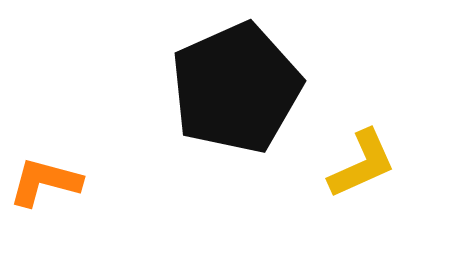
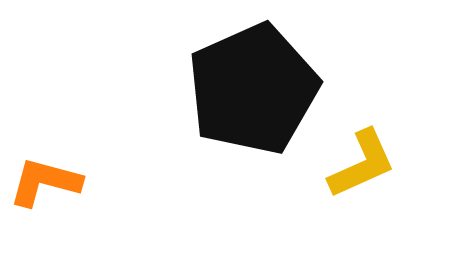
black pentagon: moved 17 px right, 1 px down
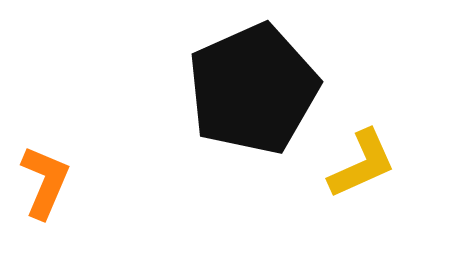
orange L-shape: rotated 98 degrees clockwise
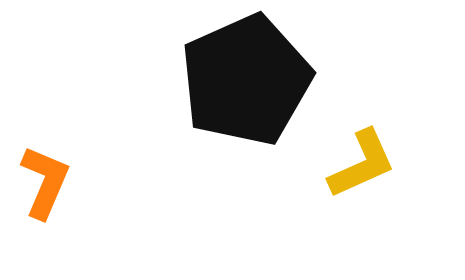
black pentagon: moved 7 px left, 9 px up
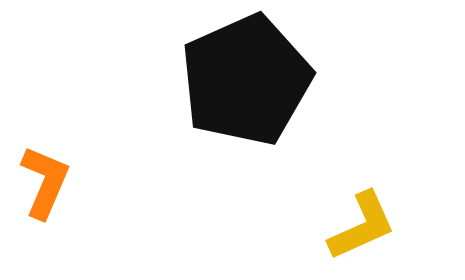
yellow L-shape: moved 62 px down
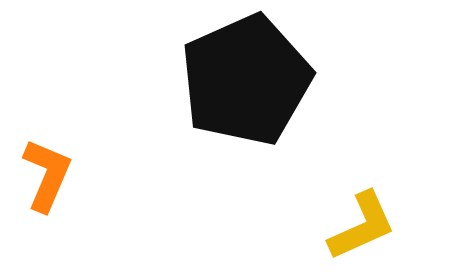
orange L-shape: moved 2 px right, 7 px up
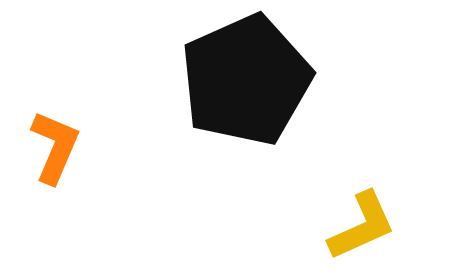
orange L-shape: moved 8 px right, 28 px up
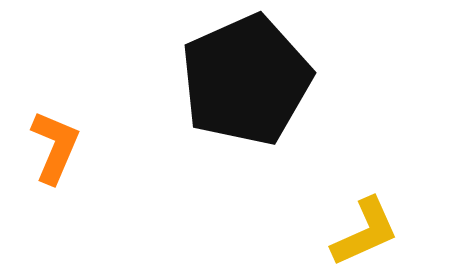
yellow L-shape: moved 3 px right, 6 px down
